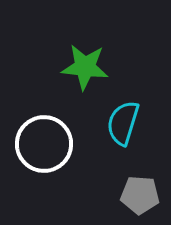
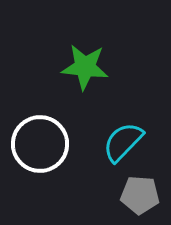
cyan semicircle: moved 19 px down; rotated 27 degrees clockwise
white circle: moved 4 px left
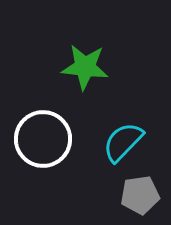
white circle: moved 3 px right, 5 px up
gray pentagon: rotated 12 degrees counterclockwise
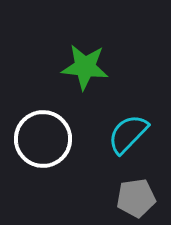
cyan semicircle: moved 5 px right, 8 px up
gray pentagon: moved 4 px left, 3 px down
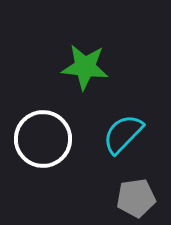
cyan semicircle: moved 5 px left
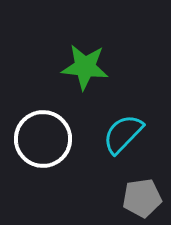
gray pentagon: moved 6 px right
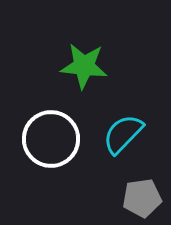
green star: moved 1 px left, 1 px up
white circle: moved 8 px right
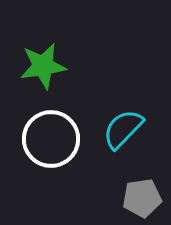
green star: moved 41 px left; rotated 15 degrees counterclockwise
cyan semicircle: moved 5 px up
